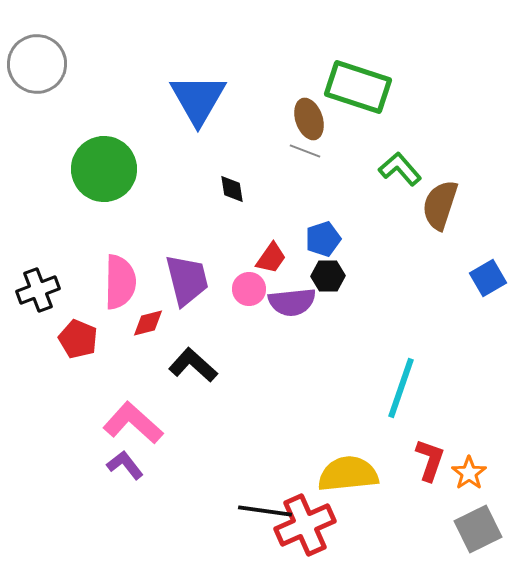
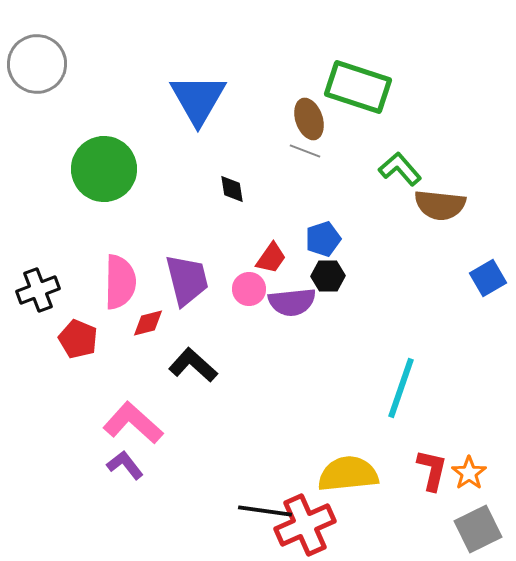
brown semicircle: rotated 102 degrees counterclockwise
red L-shape: moved 2 px right, 10 px down; rotated 6 degrees counterclockwise
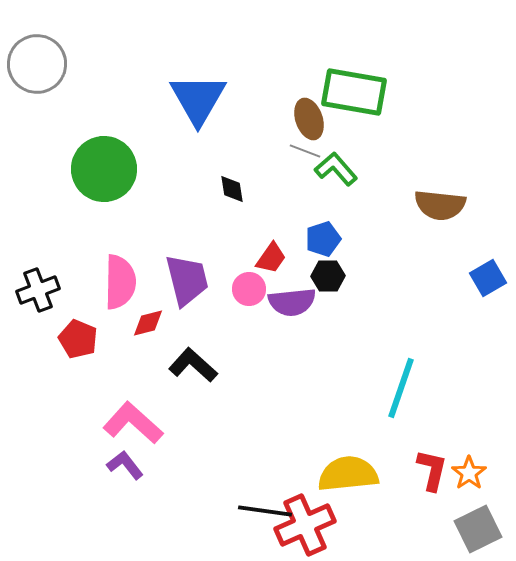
green rectangle: moved 4 px left, 5 px down; rotated 8 degrees counterclockwise
green L-shape: moved 64 px left
